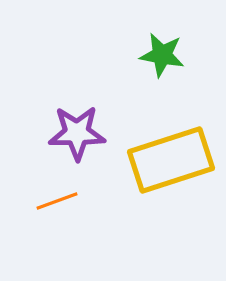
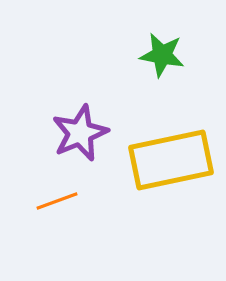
purple star: moved 3 px right; rotated 22 degrees counterclockwise
yellow rectangle: rotated 6 degrees clockwise
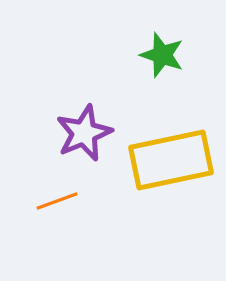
green star: rotated 9 degrees clockwise
purple star: moved 4 px right
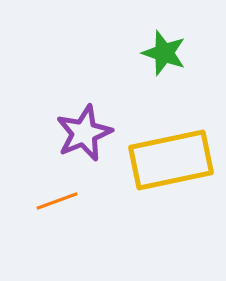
green star: moved 2 px right, 2 px up
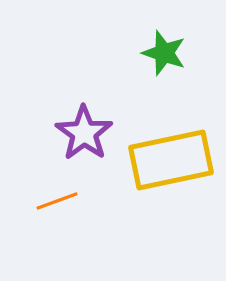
purple star: rotated 14 degrees counterclockwise
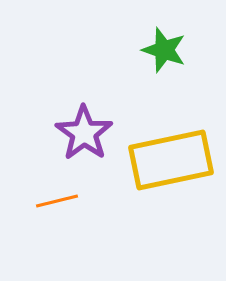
green star: moved 3 px up
orange line: rotated 6 degrees clockwise
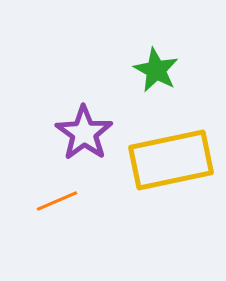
green star: moved 8 px left, 20 px down; rotated 9 degrees clockwise
orange line: rotated 9 degrees counterclockwise
